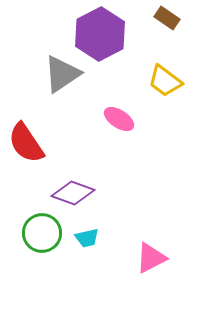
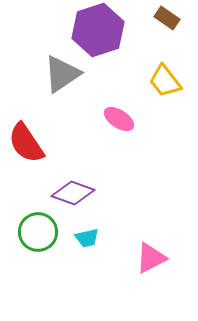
purple hexagon: moved 2 px left, 4 px up; rotated 9 degrees clockwise
yellow trapezoid: rotated 15 degrees clockwise
green circle: moved 4 px left, 1 px up
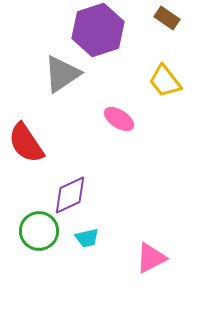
purple diamond: moved 3 px left, 2 px down; rotated 45 degrees counterclockwise
green circle: moved 1 px right, 1 px up
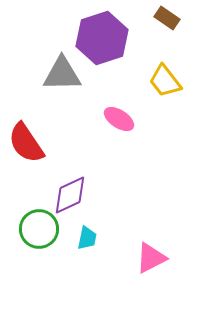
purple hexagon: moved 4 px right, 8 px down
gray triangle: rotated 33 degrees clockwise
green circle: moved 2 px up
cyan trapezoid: rotated 65 degrees counterclockwise
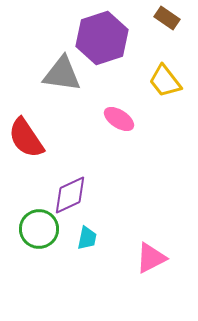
gray triangle: rotated 9 degrees clockwise
red semicircle: moved 5 px up
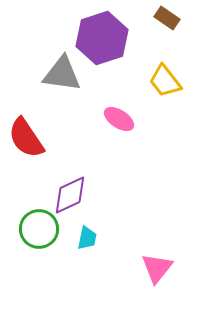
pink triangle: moved 6 px right, 10 px down; rotated 24 degrees counterclockwise
